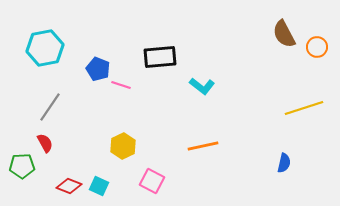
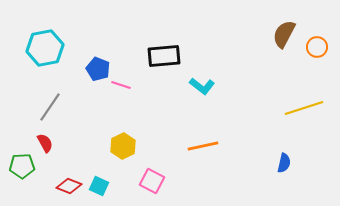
brown semicircle: rotated 56 degrees clockwise
black rectangle: moved 4 px right, 1 px up
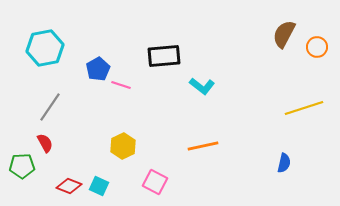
blue pentagon: rotated 20 degrees clockwise
pink square: moved 3 px right, 1 px down
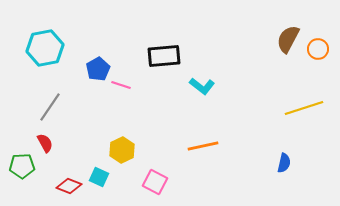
brown semicircle: moved 4 px right, 5 px down
orange circle: moved 1 px right, 2 px down
yellow hexagon: moved 1 px left, 4 px down
cyan square: moved 9 px up
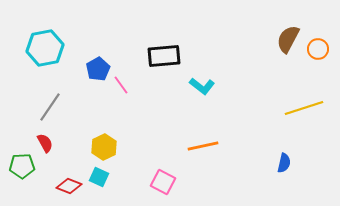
pink line: rotated 36 degrees clockwise
yellow hexagon: moved 18 px left, 3 px up
pink square: moved 8 px right
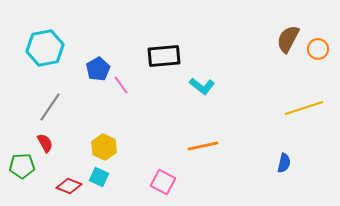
yellow hexagon: rotated 10 degrees counterclockwise
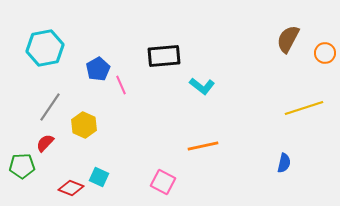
orange circle: moved 7 px right, 4 px down
pink line: rotated 12 degrees clockwise
red semicircle: rotated 108 degrees counterclockwise
yellow hexagon: moved 20 px left, 22 px up
red diamond: moved 2 px right, 2 px down
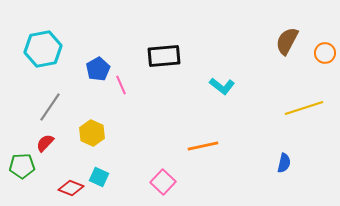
brown semicircle: moved 1 px left, 2 px down
cyan hexagon: moved 2 px left, 1 px down
cyan L-shape: moved 20 px right
yellow hexagon: moved 8 px right, 8 px down
pink square: rotated 15 degrees clockwise
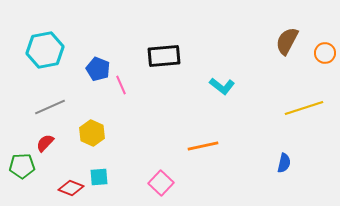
cyan hexagon: moved 2 px right, 1 px down
blue pentagon: rotated 20 degrees counterclockwise
gray line: rotated 32 degrees clockwise
cyan square: rotated 30 degrees counterclockwise
pink square: moved 2 px left, 1 px down
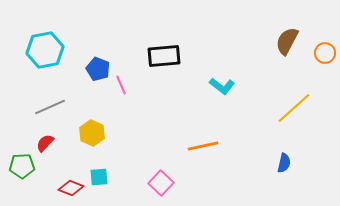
yellow line: moved 10 px left; rotated 24 degrees counterclockwise
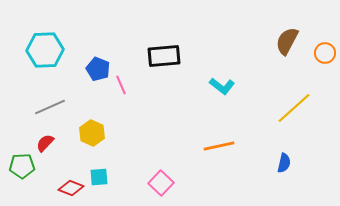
cyan hexagon: rotated 9 degrees clockwise
orange line: moved 16 px right
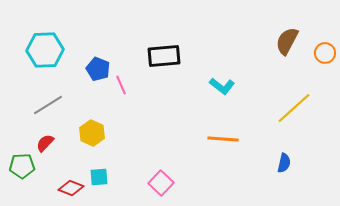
gray line: moved 2 px left, 2 px up; rotated 8 degrees counterclockwise
orange line: moved 4 px right, 7 px up; rotated 16 degrees clockwise
